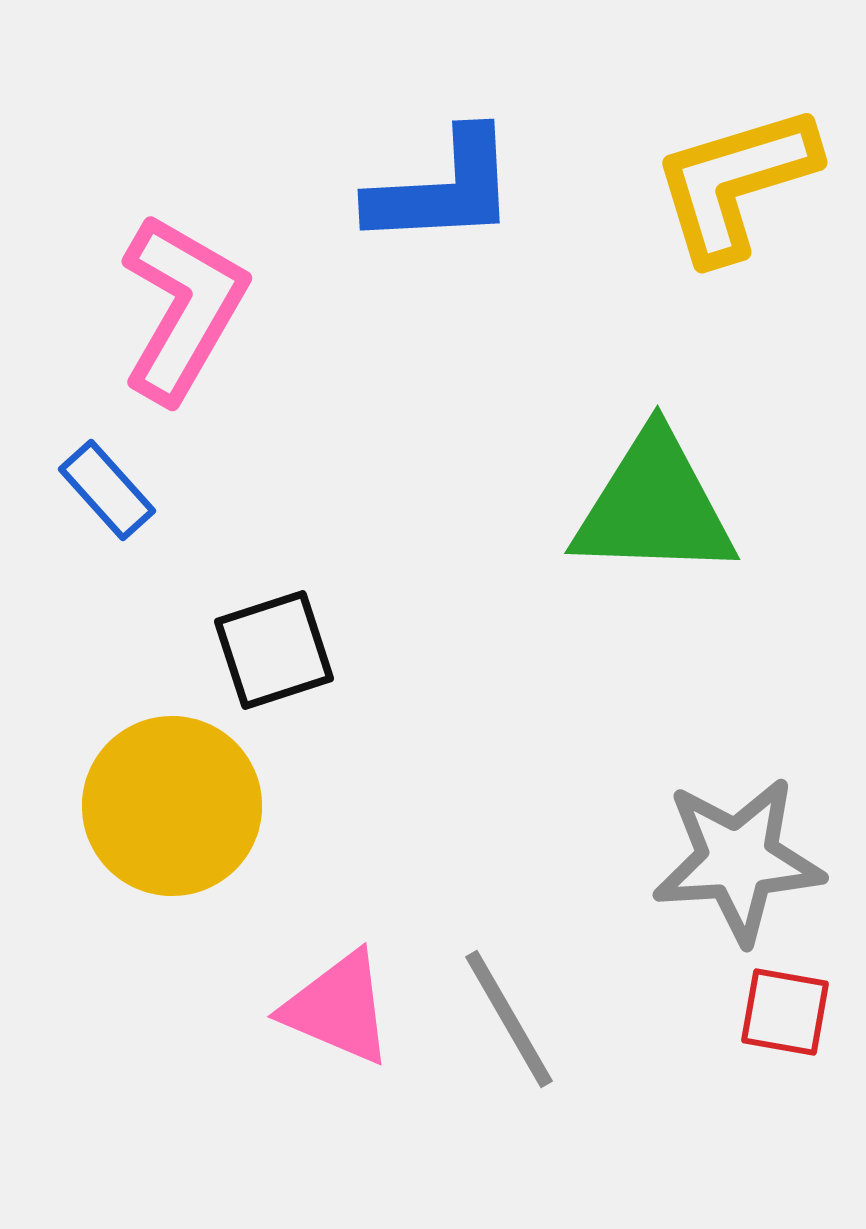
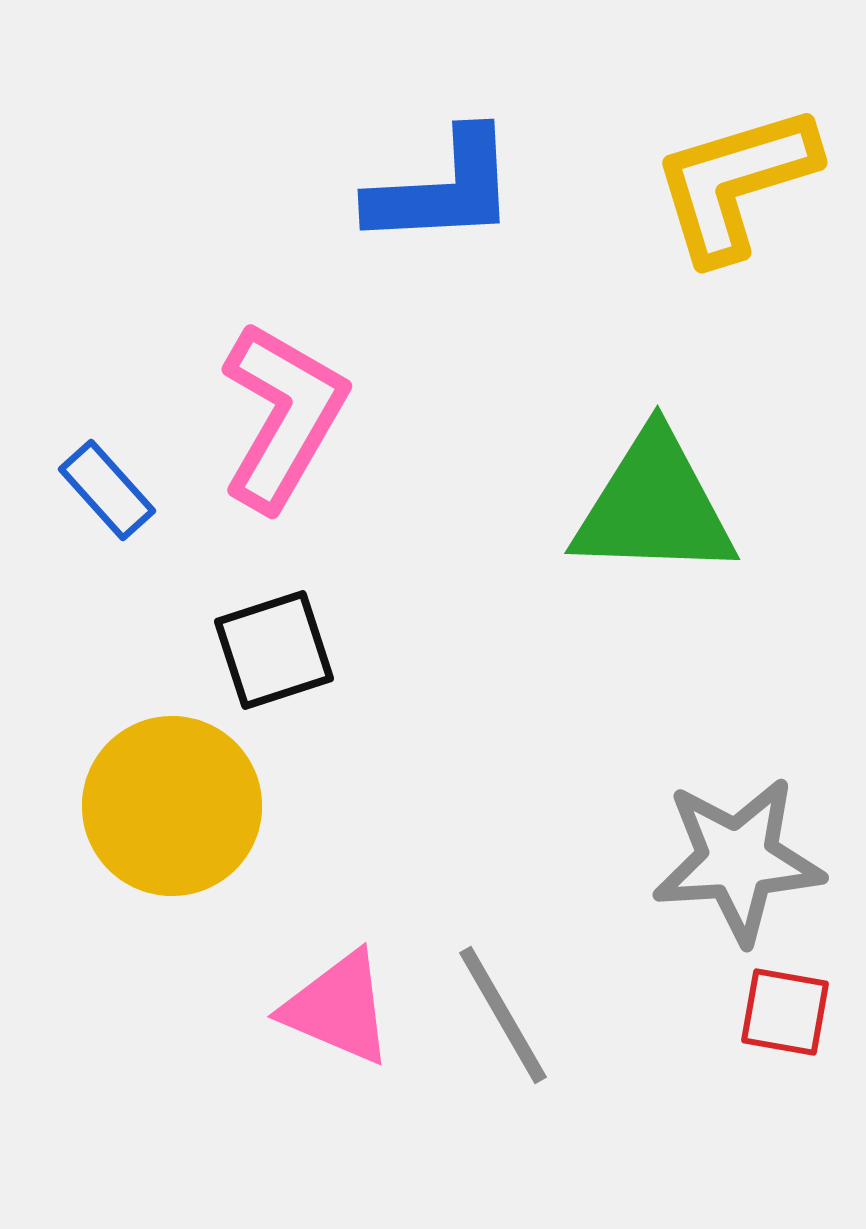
pink L-shape: moved 100 px right, 108 px down
gray line: moved 6 px left, 4 px up
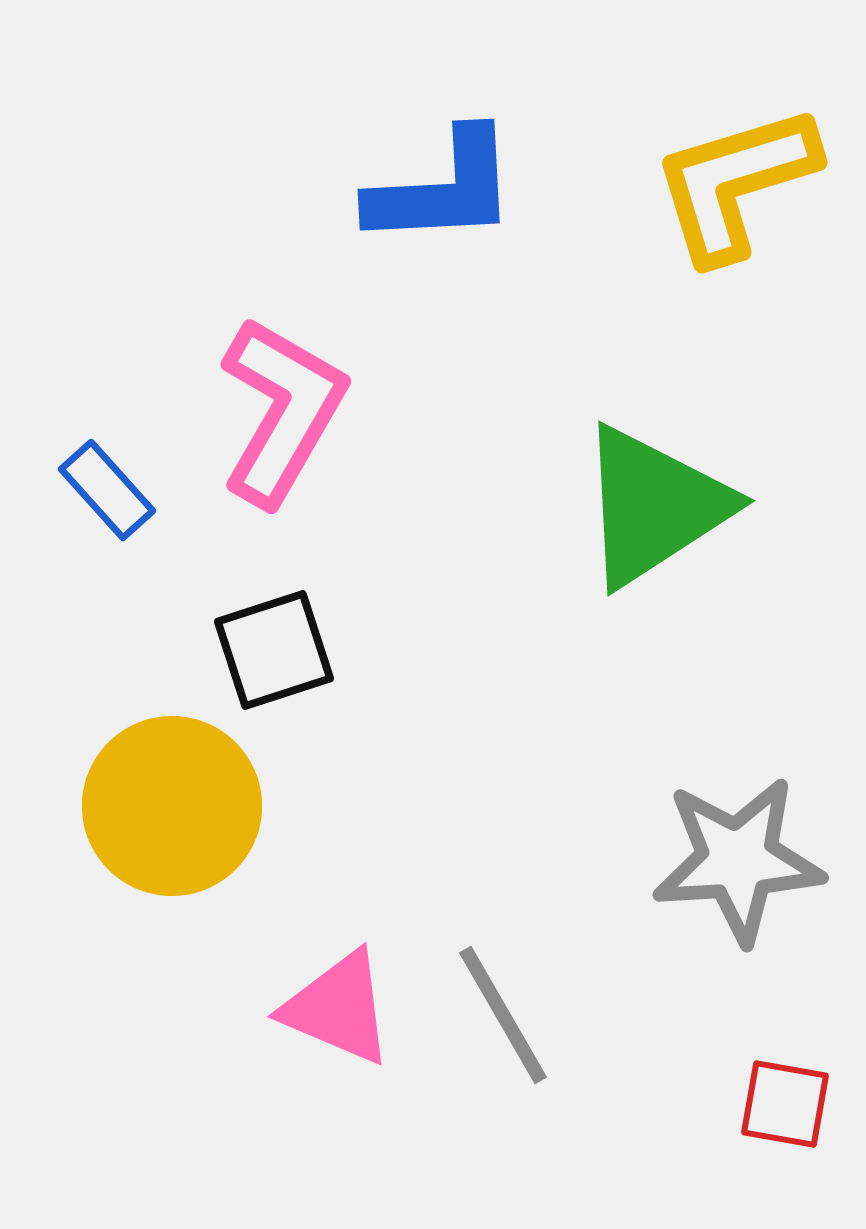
pink L-shape: moved 1 px left, 5 px up
green triangle: rotated 35 degrees counterclockwise
red square: moved 92 px down
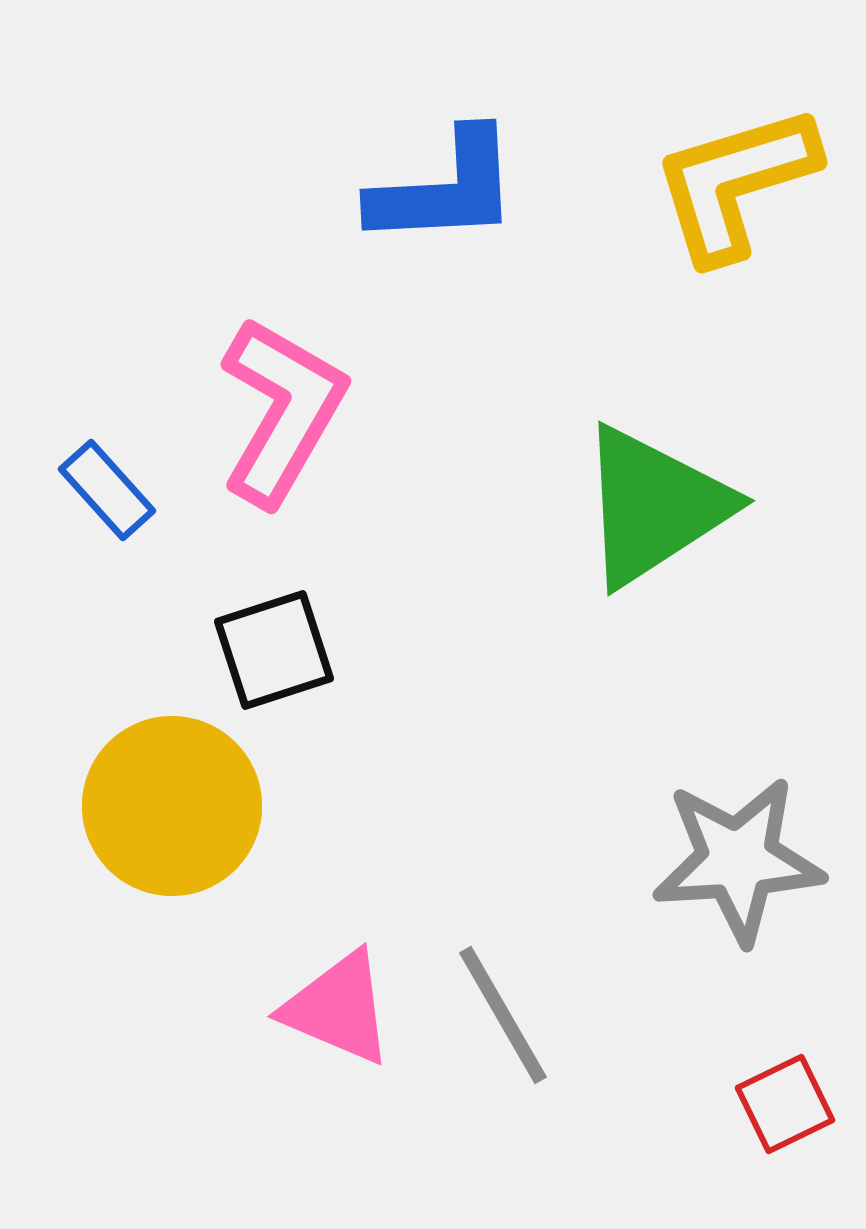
blue L-shape: moved 2 px right
red square: rotated 36 degrees counterclockwise
